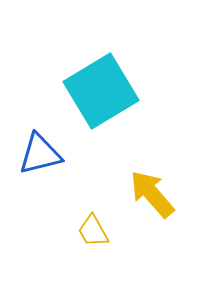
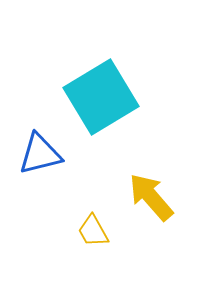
cyan square: moved 6 px down
yellow arrow: moved 1 px left, 3 px down
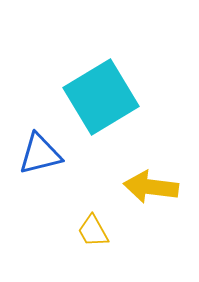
yellow arrow: moved 10 px up; rotated 42 degrees counterclockwise
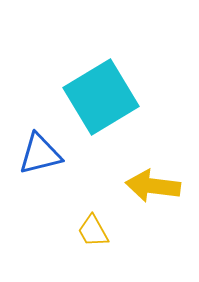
yellow arrow: moved 2 px right, 1 px up
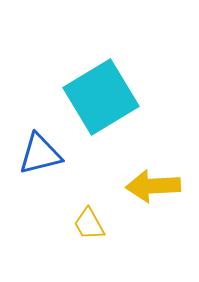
yellow arrow: rotated 10 degrees counterclockwise
yellow trapezoid: moved 4 px left, 7 px up
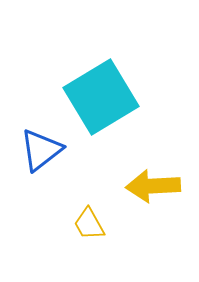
blue triangle: moved 1 px right, 4 px up; rotated 24 degrees counterclockwise
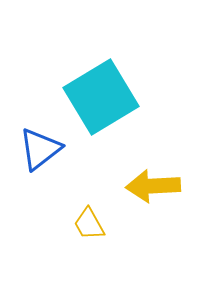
blue triangle: moved 1 px left, 1 px up
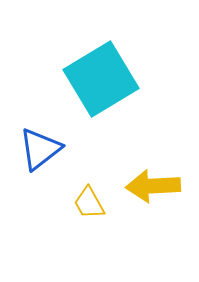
cyan square: moved 18 px up
yellow trapezoid: moved 21 px up
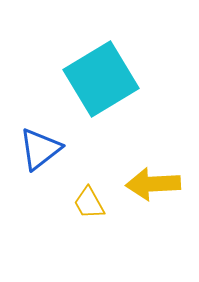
yellow arrow: moved 2 px up
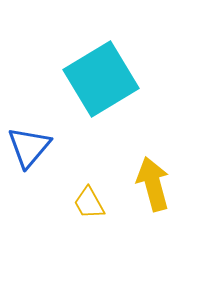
blue triangle: moved 11 px left, 2 px up; rotated 12 degrees counterclockwise
yellow arrow: rotated 78 degrees clockwise
